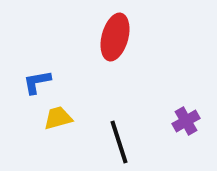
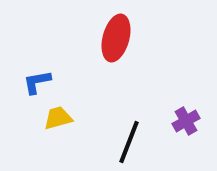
red ellipse: moved 1 px right, 1 px down
black line: moved 10 px right; rotated 39 degrees clockwise
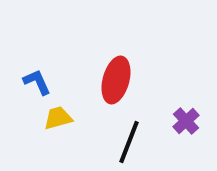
red ellipse: moved 42 px down
blue L-shape: rotated 76 degrees clockwise
purple cross: rotated 12 degrees counterclockwise
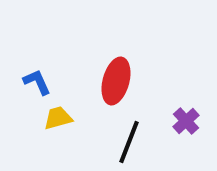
red ellipse: moved 1 px down
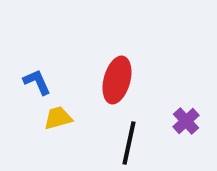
red ellipse: moved 1 px right, 1 px up
black line: moved 1 px down; rotated 9 degrees counterclockwise
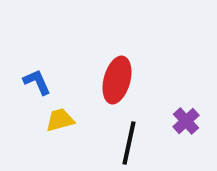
yellow trapezoid: moved 2 px right, 2 px down
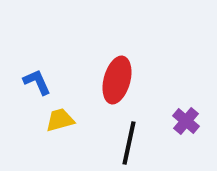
purple cross: rotated 8 degrees counterclockwise
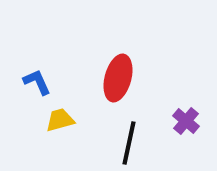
red ellipse: moved 1 px right, 2 px up
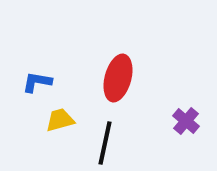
blue L-shape: rotated 56 degrees counterclockwise
black line: moved 24 px left
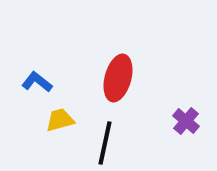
blue L-shape: rotated 28 degrees clockwise
